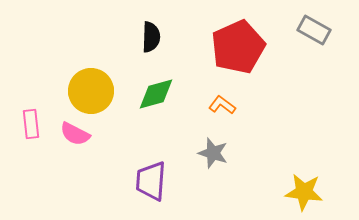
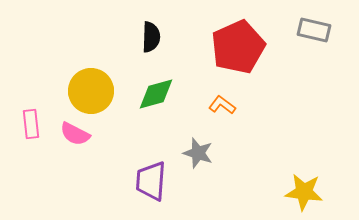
gray rectangle: rotated 16 degrees counterclockwise
gray star: moved 15 px left
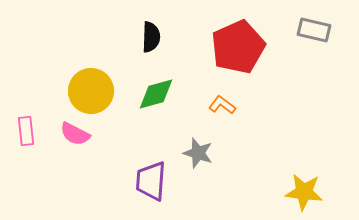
pink rectangle: moved 5 px left, 7 px down
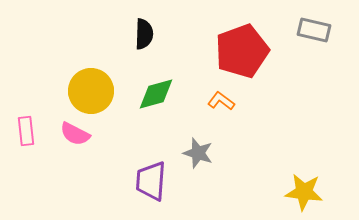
black semicircle: moved 7 px left, 3 px up
red pentagon: moved 4 px right, 4 px down; rotated 4 degrees clockwise
orange L-shape: moved 1 px left, 4 px up
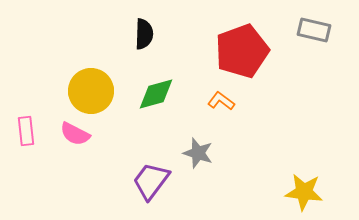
purple trapezoid: rotated 33 degrees clockwise
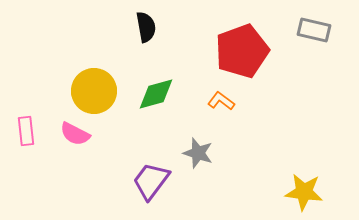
black semicircle: moved 2 px right, 7 px up; rotated 12 degrees counterclockwise
yellow circle: moved 3 px right
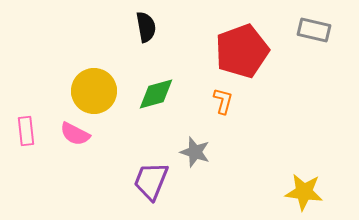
orange L-shape: moved 2 px right; rotated 68 degrees clockwise
gray star: moved 3 px left, 1 px up
purple trapezoid: rotated 15 degrees counterclockwise
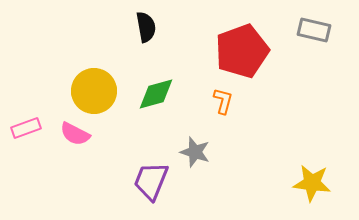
pink rectangle: moved 3 px up; rotated 76 degrees clockwise
yellow star: moved 8 px right, 9 px up
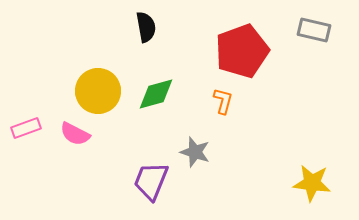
yellow circle: moved 4 px right
